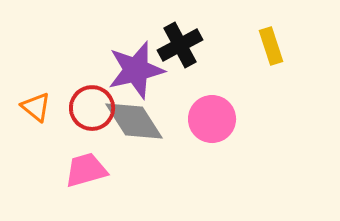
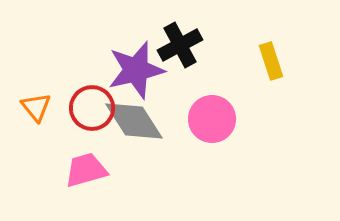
yellow rectangle: moved 15 px down
orange triangle: rotated 12 degrees clockwise
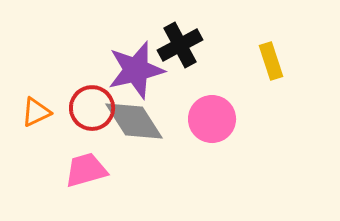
orange triangle: moved 5 px down; rotated 44 degrees clockwise
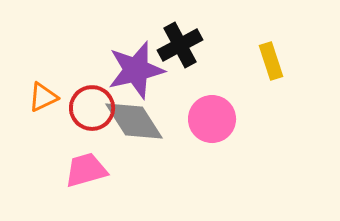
orange triangle: moved 7 px right, 15 px up
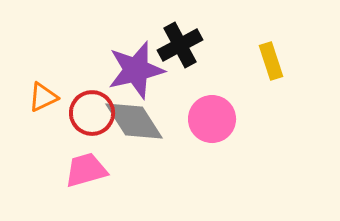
red circle: moved 5 px down
